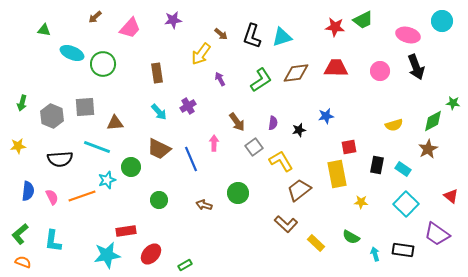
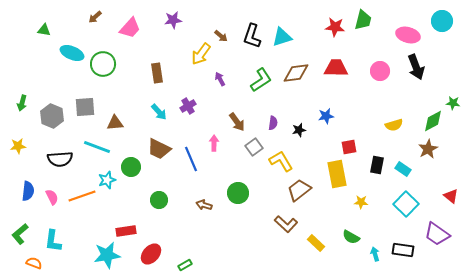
green trapezoid at (363, 20): rotated 50 degrees counterclockwise
brown arrow at (221, 34): moved 2 px down
orange semicircle at (23, 262): moved 11 px right, 1 px down
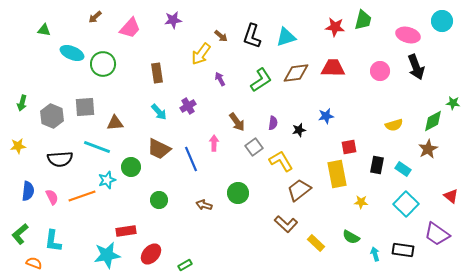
cyan triangle at (282, 37): moved 4 px right
red trapezoid at (336, 68): moved 3 px left
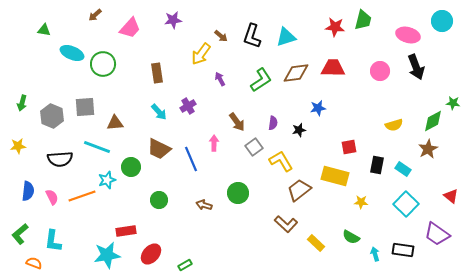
brown arrow at (95, 17): moved 2 px up
blue star at (326, 116): moved 8 px left, 8 px up
yellow rectangle at (337, 174): moved 2 px left, 2 px down; rotated 64 degrees counterclockwise
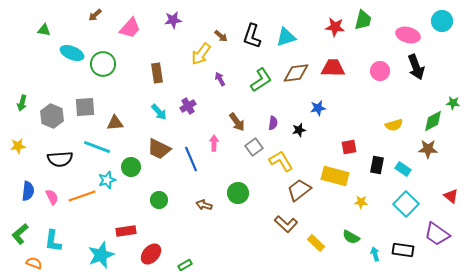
brown star at (428, 149): rotated 30 degrees clockwise
cyan star at (107, 255): moved 6 px left; rotated 12 degrees counterclockwise
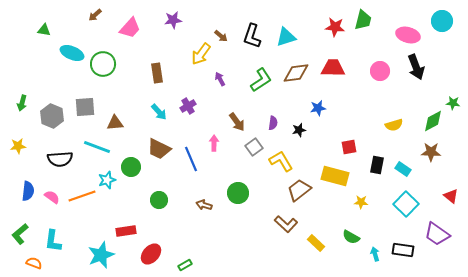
brown star at (428, 149): moved 3 px right, 3 px down
pink semicircle at (52, 197): rotated 28 degrees counterclockwise
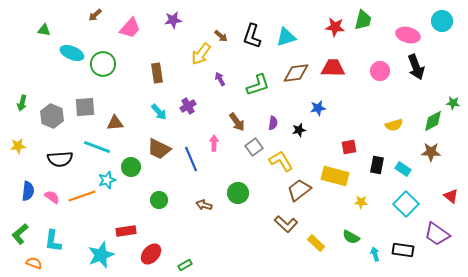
green L-shape at (261, 80): moved 3 px left, 5 px down; rotated 15 degrees clockwise
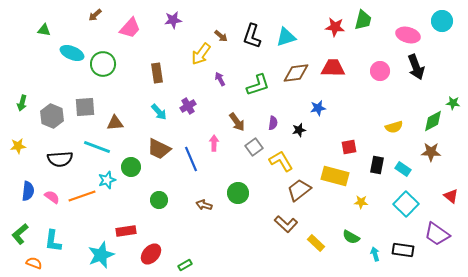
yellow semicircle at (394, 125): moved 2 px down
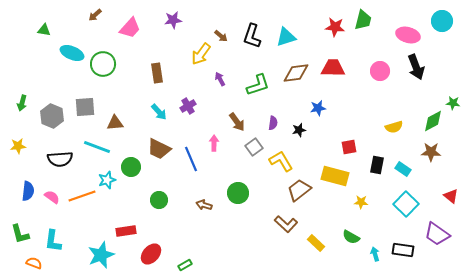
green L-shape at (20, 234): rotated 65 degrees counterclockwise
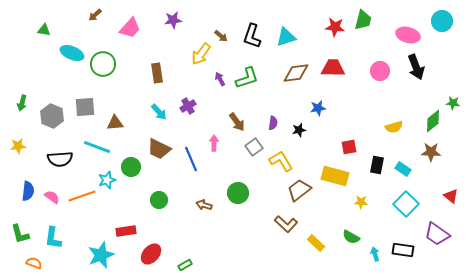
green L-shape at (258, 85): moved 11 px left, 7 px up
green diamond at (433, 121): rotated 10 degrees counterclockwise
cyan L-shape at (53, 241): moved 3 px up
